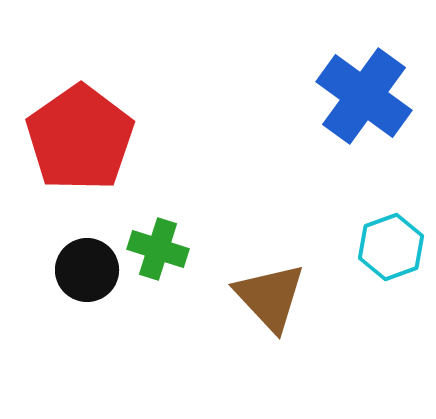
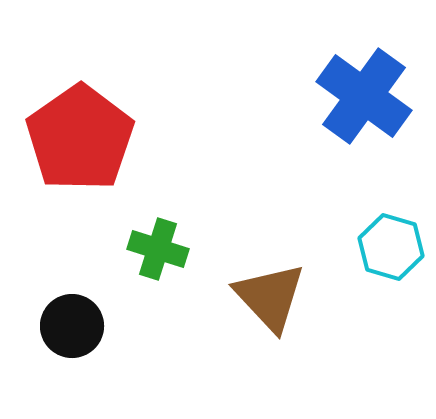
cyan hexagon: rotated 24 degrees counterclockwise
black circle: moved 15 px left, 56 px down
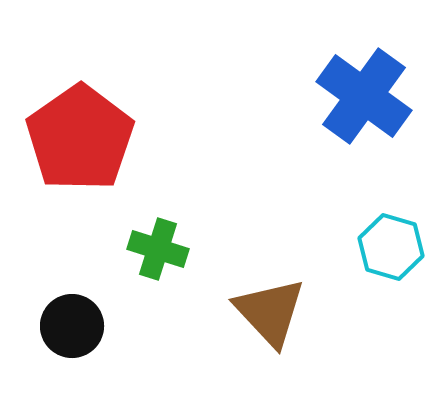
brown triangle: moved 15 px down
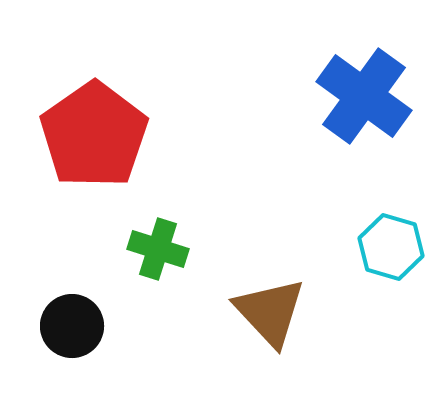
red pentagon: moved 14 px right, 3 px up
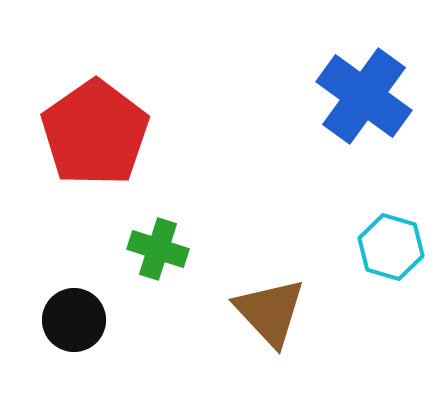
red pentagon: moved 1 px right, 2 px up
black circle: moved 2 px right, 6 px up
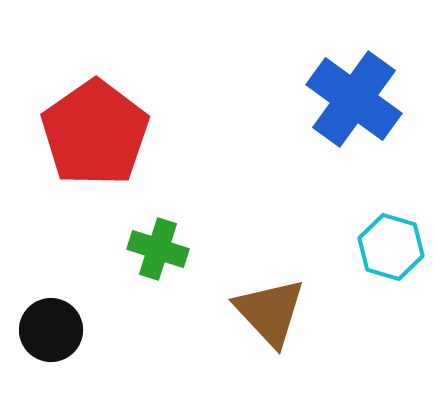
blue cross: moved 10 px left, 3 px down
black circle: moved 23 px left, 10 px down
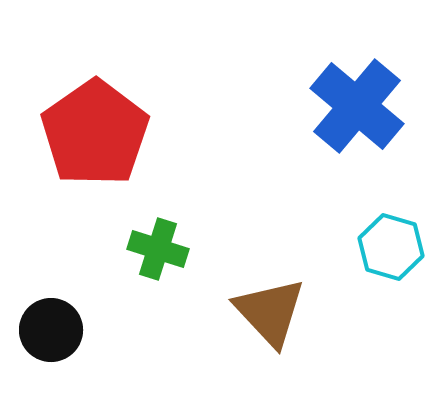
blue cross: moved 3 px right, 7 px down; rotated 4 degrees clockwise
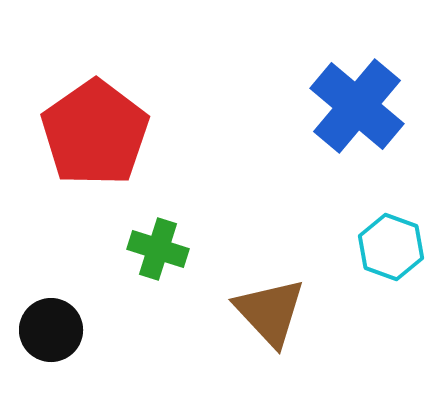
cyan hexagon: rotated 4 degrees clockwise
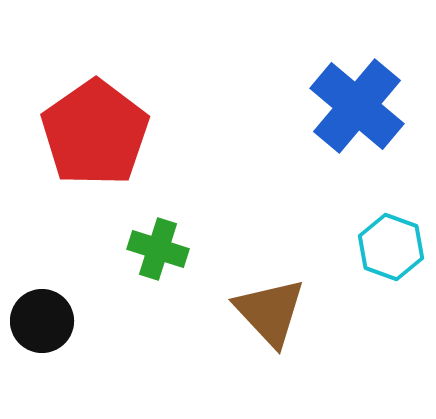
black circle: moved 9 px left, 9 px up
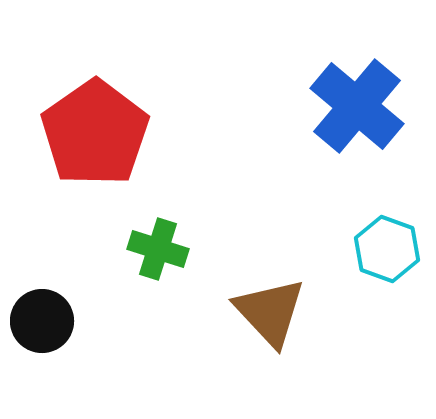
cyan hexagon: moved 4 px left, 2 px down
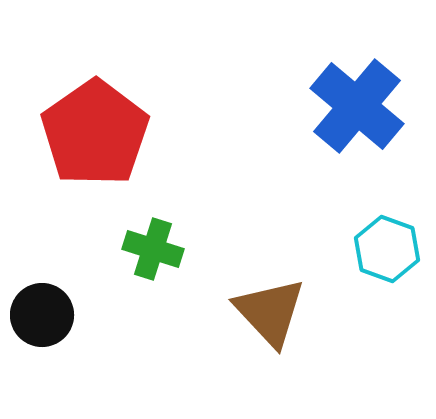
green cross: moved 5 px left
black circle: moved 6 px up
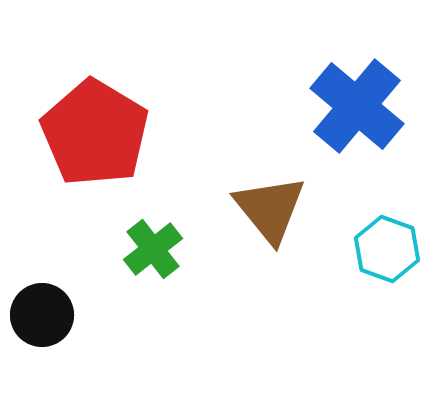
red pentagon: rotated 6 degrees counterclockwise
green cross: rotated 34 degrees clockwise
brown triangle: moved 103 px up; rotated 4 degrees clockwise
